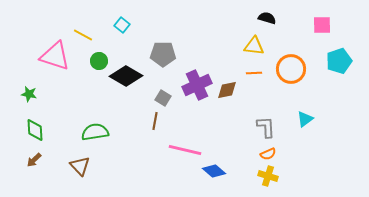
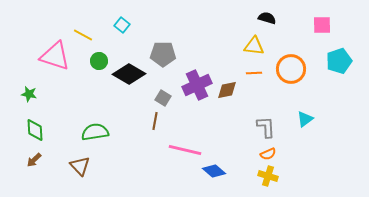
black diamond: moved 3 px right, 2 px up
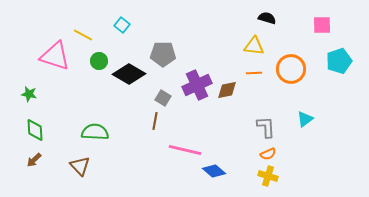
green semicircle: rotated 12 degrees clockwise
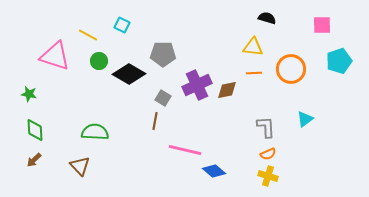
cyan square: rotated 14 degrees counterclockwise
yellow line: moved 5 px right
yellow triangle: moved 1 px left, 1 px down
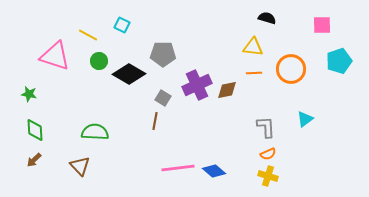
pink line: moved 7 px left, 18 px down; rotated 20 degrees counterclockwise
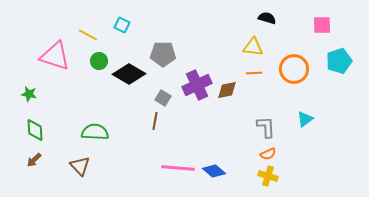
orange circle: moved 3 px right
pink line: rotated 12 degrees clockwise
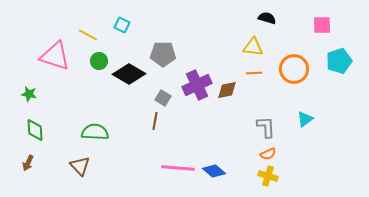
brown arrow: moved 6 px left, 3 px down; rotated 21 degrees counterclockwise
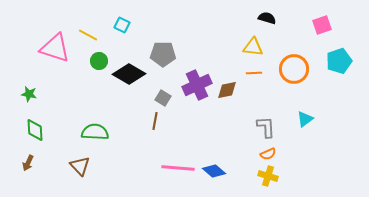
pink square: rotated 18 degrees counterclockwise
pink triangle: moved 8 px up
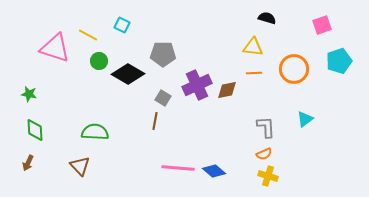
black diamond: moved 1 px left
orange semicircle: moved 4 px left
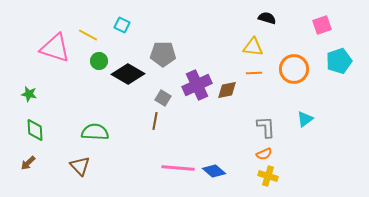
brown arrow: rotated 21 degrees clockwise
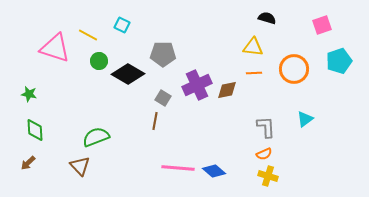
green semicircle: moved 1 px right, 5 px down; rotated 24 degrees counterclockwise
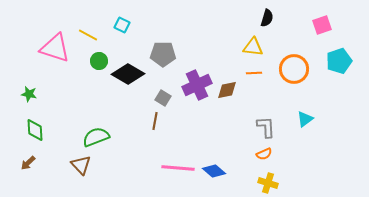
black semicircle: rotated 90 degrees clockwise
brown triangle: moved 1 px right, 1 px up
yellow cross: moved 7 px down
